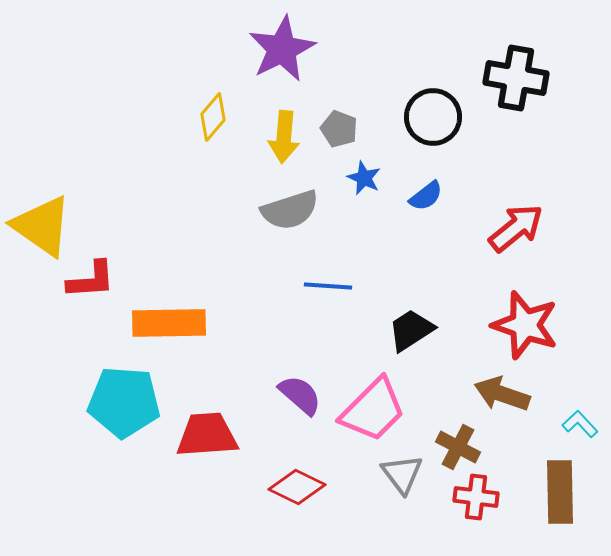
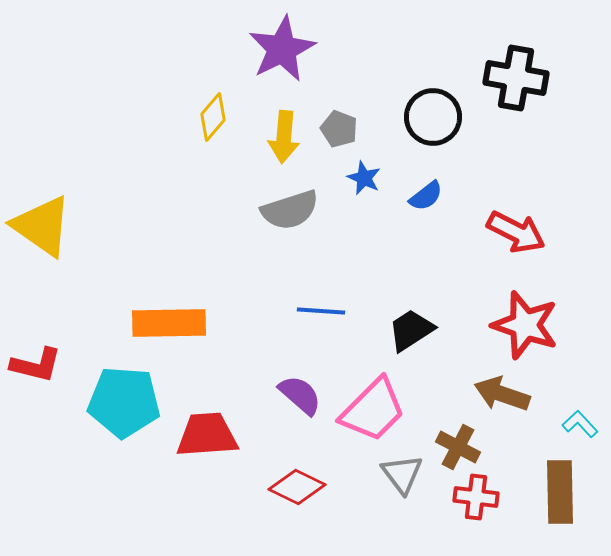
red arrow: moved 4 px down; rotated 66 degrees clockwise
red L-shape: moved 55 px left, 85 px down; rotated 18 degrees clockwise
blue line: moved 7 px left, 25 px down
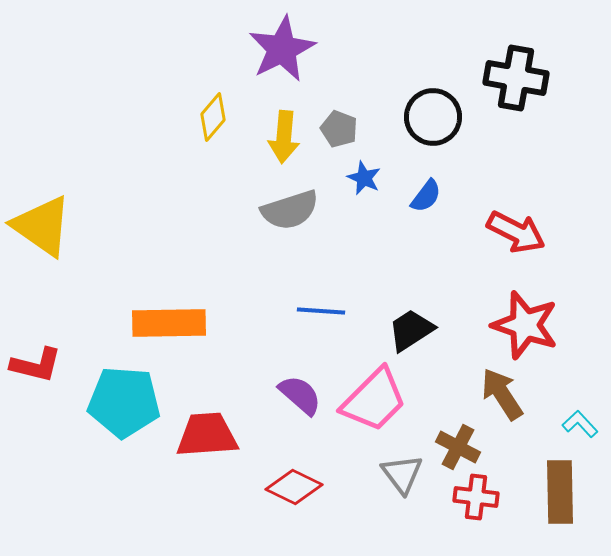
blue semicircle: rotated 15 degrees counterclockwise
brown arrow: rotated 38 degrees clockwise
pink trapezoid: moved 1 px right, 10 px up
red diamond: moved 3 px left
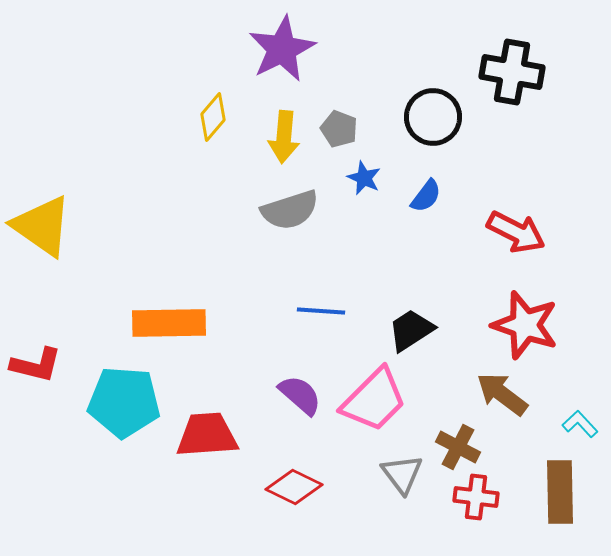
black cross: moved 4 px left, 6 px up
brown arrow: rotated 20 degrees counterclockwise
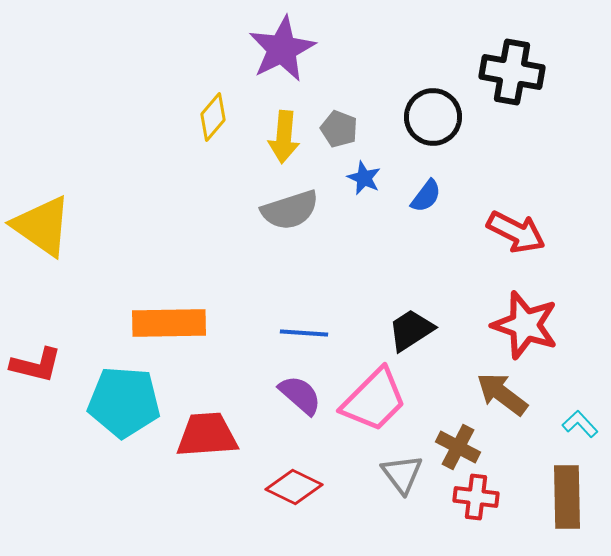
blue line: moved 17 px left, 22 px down
brown rectangle: moved 7 px right, 5 px down
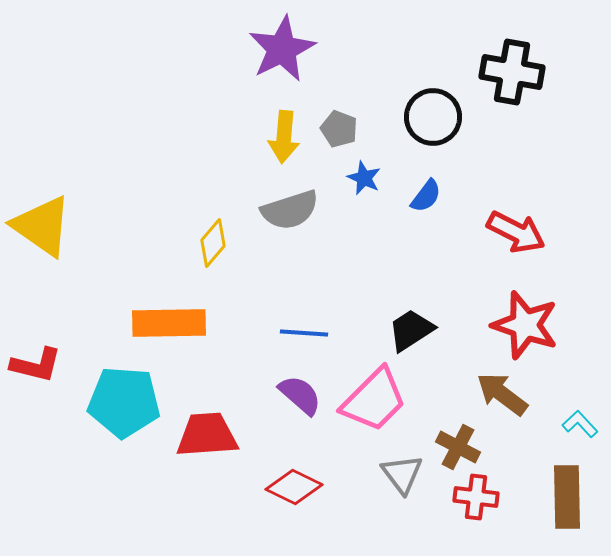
yellow diamond: moved 126 px down
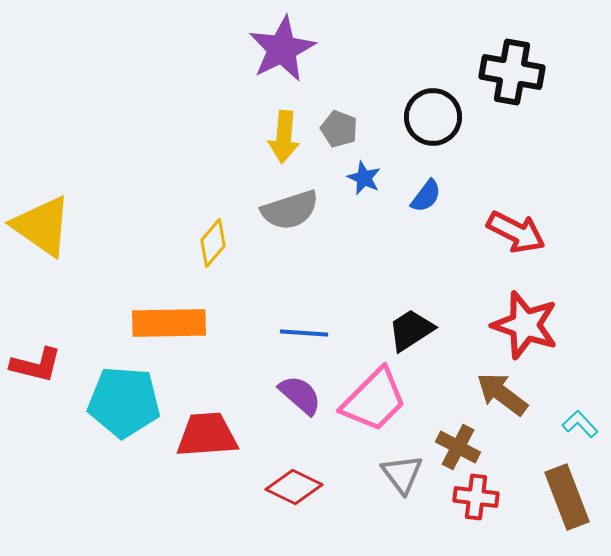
brown rectangle: rotated 20 degrees counterclockwise
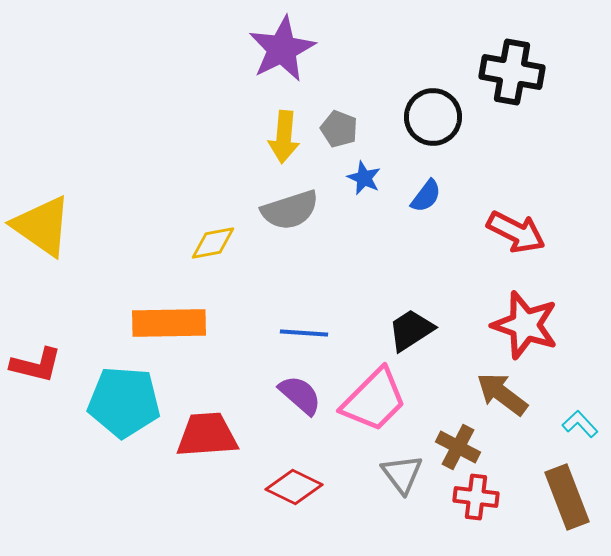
yellow diamond: rotated 39 degrees clockwise
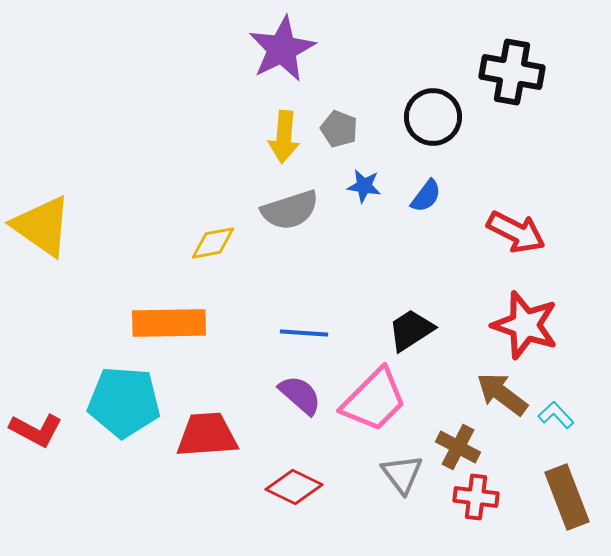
blue star: moved 8 px down; rotated 16 degrees counterclockwise
red L-shape: moved 65 px down; rotated 14 degrees clockwise
cyan L-shape: moved 24 px left, 9 px up
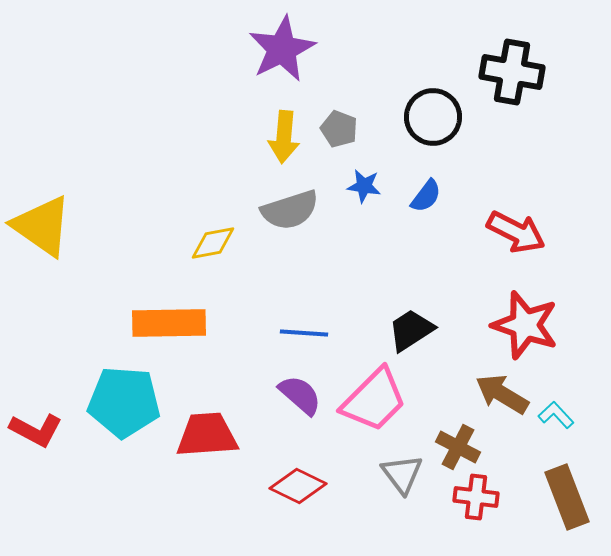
brown arrow: rotated 6 degrees counterclockwise
red diamond: moved 4 px right, 1 px up
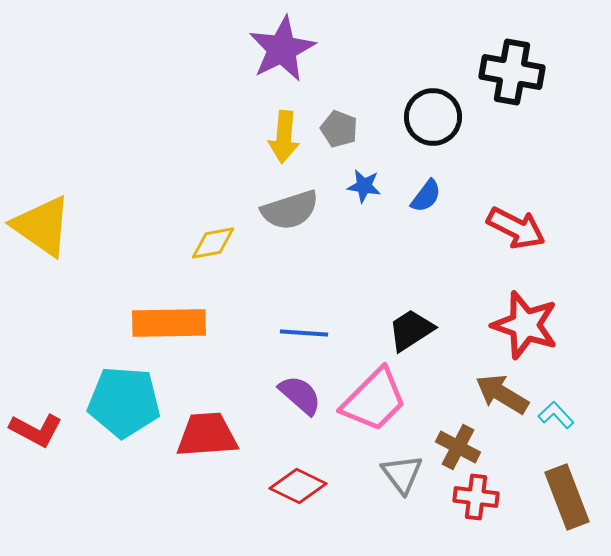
red arrow: moved 4 px up
